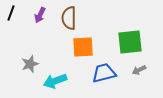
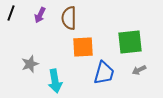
blue trapezoid: rotated 120 degrees clockwise
cyan arrow: rotated 80 degrees counterclockwise
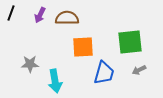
brown semicircle: moved 2 px left; rotated 90 degrees clockwise
gray star: rotated 18 degrees clockwise
